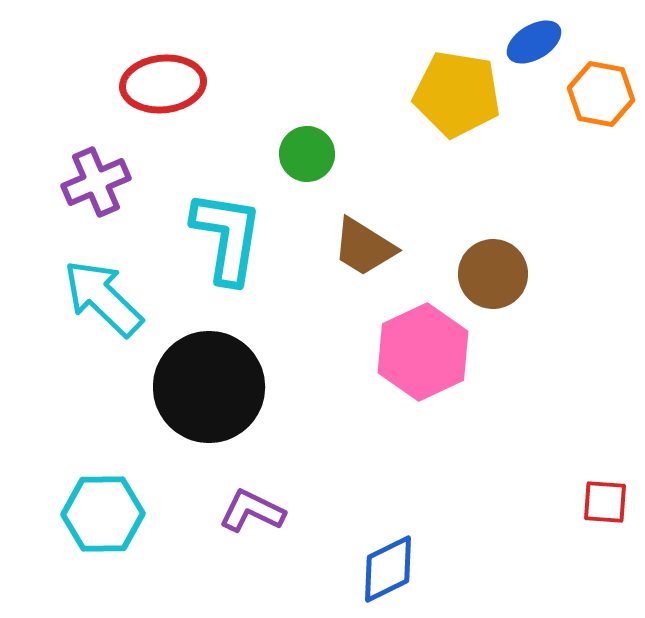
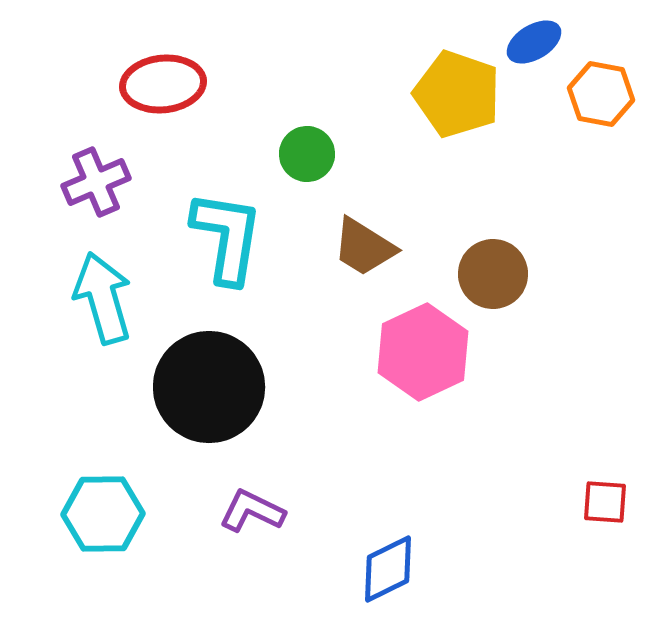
yellow pentagon: rotated 10 degrees clockwise
cyan arrow: rotated 30 degrees clockwise
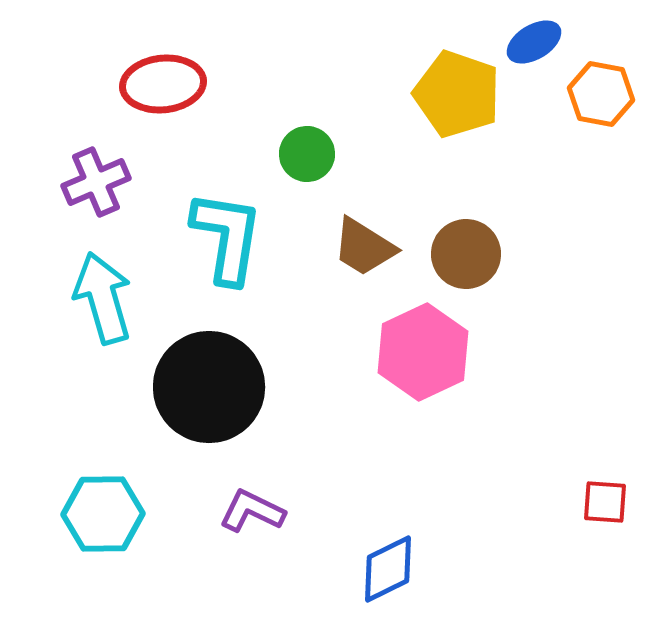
brown circle: moved 27 px left, 20 px up
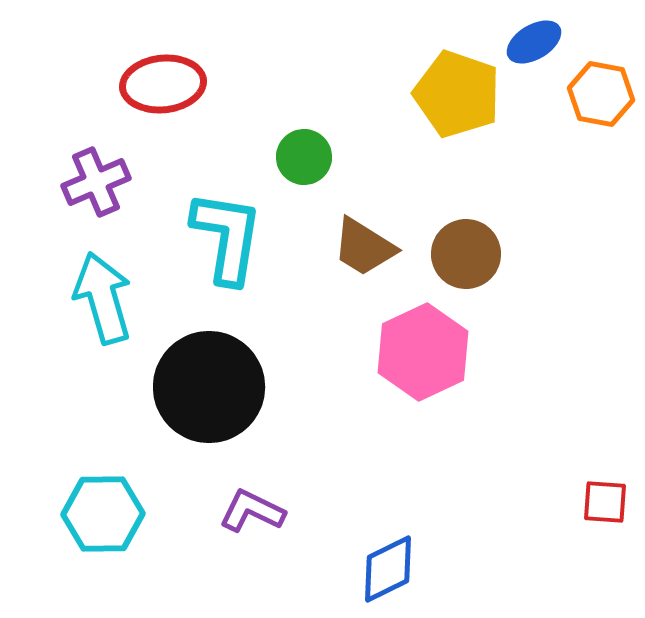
green circle: moved 3 px left, 3 px down
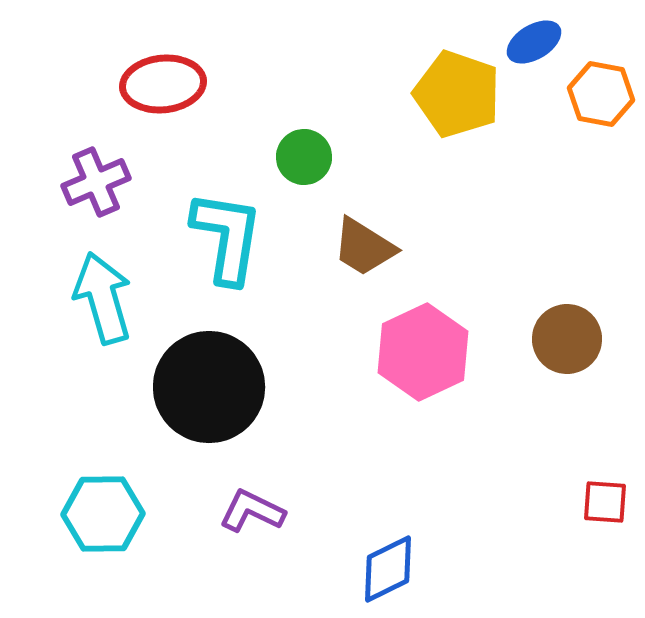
brown circle: moved 101 px right, 85 px down
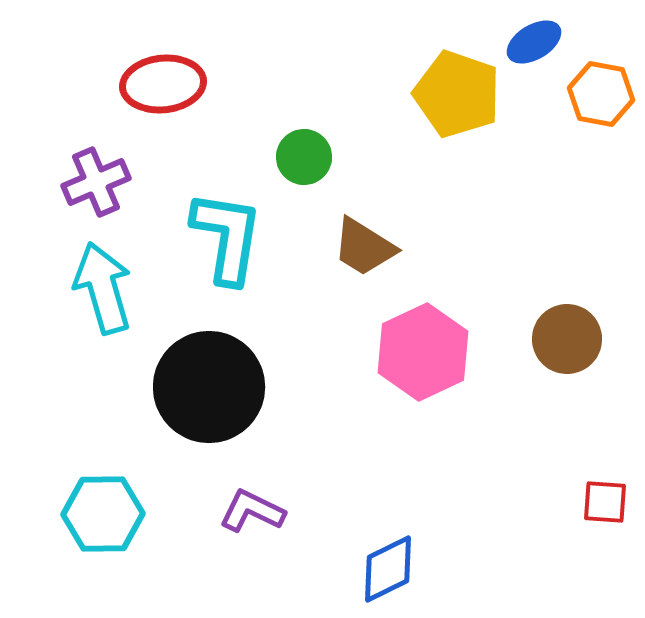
cyan arrow: moved 10 px up
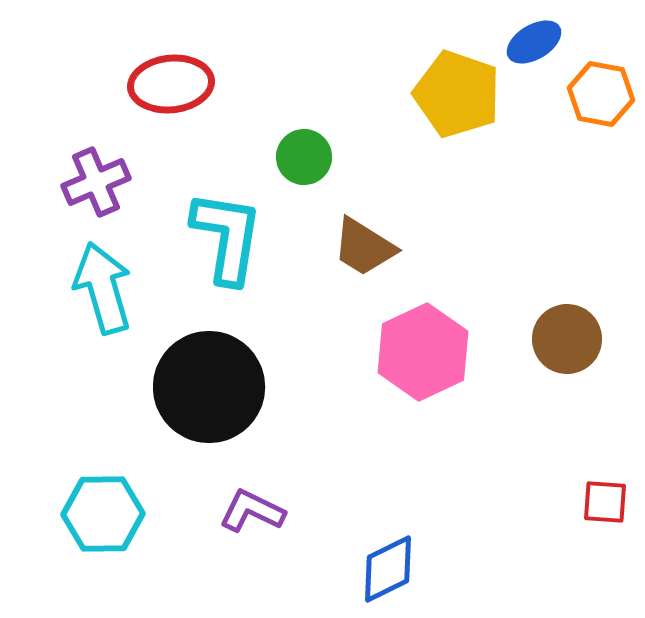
red ellipse: moved 8 px right
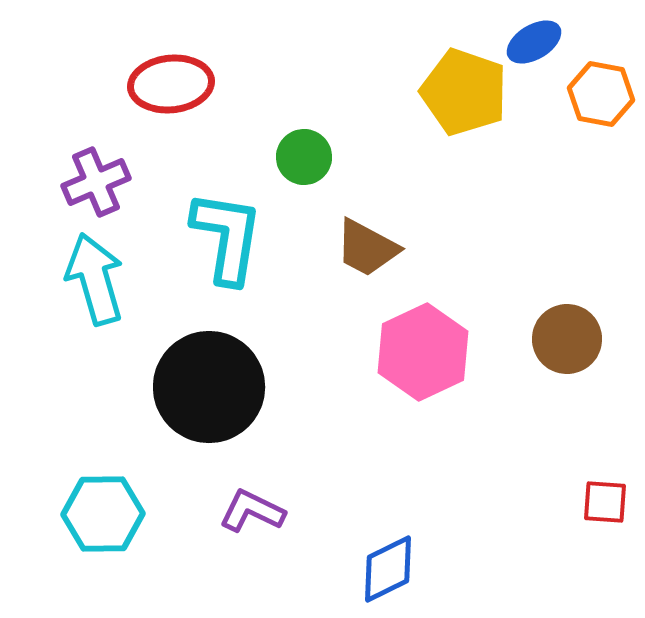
yellow pentagon: moved 7 px right, 2 px up
brown trapezoid: moved 3 px right, 1 px down; rotated 4 degrees counterclockwise
cyan arrow: moved 8 px left, 9 px up
